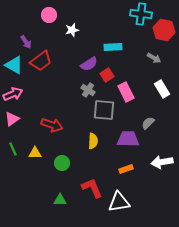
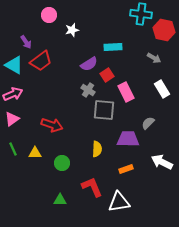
yellow semicircle: moved 4 px right, 8 px down
white arrow: rotated 35 degrees clockwise
red L-shape: moved 1 px up
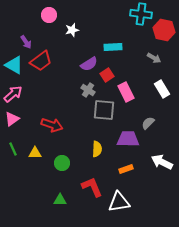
pink arrow: rotated 18 degrees counterclockwise
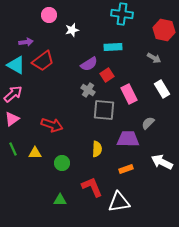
cyan cross: moved 19 px left
purple arrow: rotated 64 degrees counterclockwise
red trapezoid: moved 2 px right
cyan triangle: moved 2 px right
pink rectangle: moved 3 px right, 2 px down
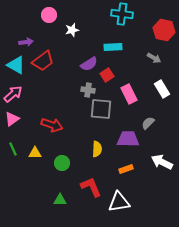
gray cross: rotated 24 degrees counterclockwise
gray square: moved 3 px left, 1 px up
red L-shape: moved 1 px left
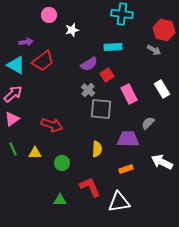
gray arrow: moved 8 px up
gray cross: rotated 32 degrees clockwise
red L-shape: moved 1 px left
